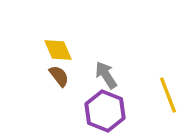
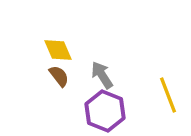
gray arrow: moved 4 px left
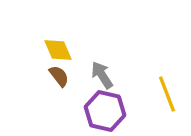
yellow line: moved 1 px left, 1 px up
purple hexagon: rotated 9 degrees counterclockwise
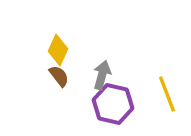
yellow diamond: rotated 48 degrees clockwise
gray arrow: rotated 48 degrees clockwise
purple hexagon: moved 8 px right, 7 px up
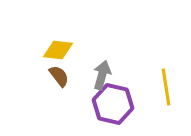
yellow diamond: rotated 72 degrees clockwise
yellow line: moved 1 px left, 7 px up; rotated 12 degrees clockwise
